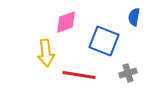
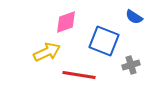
blue semicircle: rotated 66 degrees counterclockwise
yellow arrow: moved 1 px right, 1 px up; rotated 108 degrees counterclockwise
gray cross: moved 3 px right, 8 px up
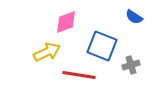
blue square: moved 2 px left, 5 px down
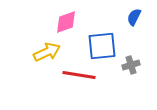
blue semicircle: rotated 84 degrees clockwise
blue square: rotated 28 degrees counterclockwise
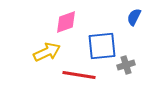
gray cross: moved 5 px left
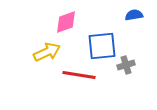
blue semicircle: moved 2 px up; rotated 54 degrees clockwise
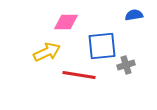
pink diamond: rotated 20 degrees clockwise
